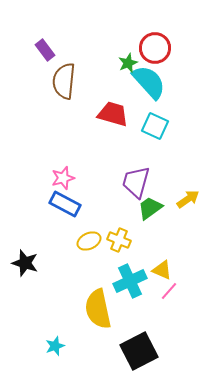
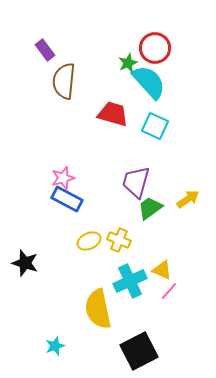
blue rectangle: moved 2 px right, 5 px up
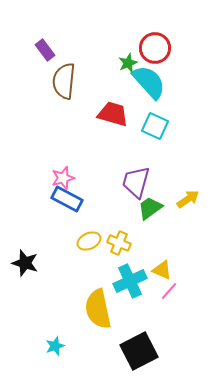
yellow cross: moved 3 px down
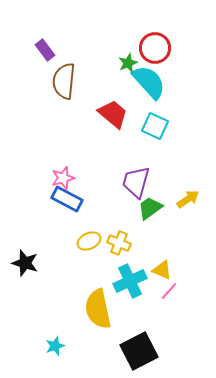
red trapezoid: rotated 24 degrees clockwise
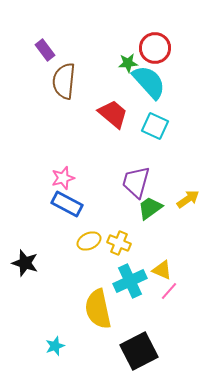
green star: rotated 18 degrees clockwise
blue rectangle: moved 5 px down
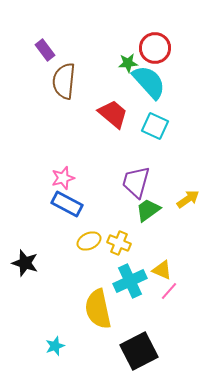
green trapezoid: moved 2 px left, 2 px down
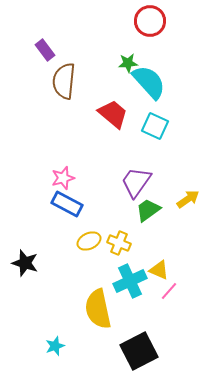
red circle: moved 5 px left, 27 px up
purple trapezoid: rotated 20 degrees clockwise
yellow triangle: moved 3 px left
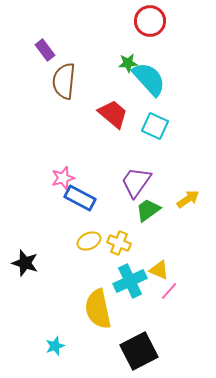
cyan semicircle: moved 3 px up
blue rectangle: moved 13 px right, 6 px up
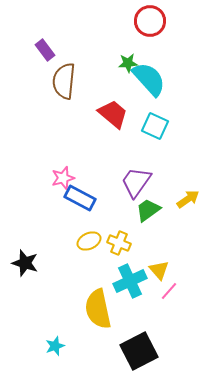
yellow triangle: rotated 25 degrees clockwise
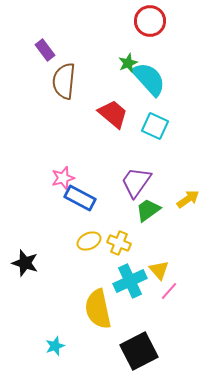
green star: rotated 18 degrees counterclockwise
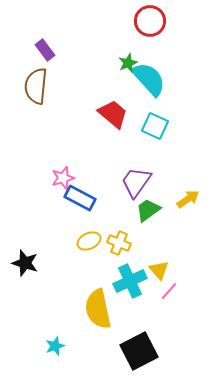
brown semicircle: moved 28 px left, 5 px down
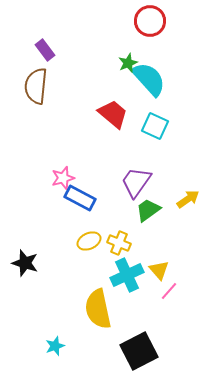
cyan cross: moved 3 px left, 6 px up
